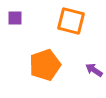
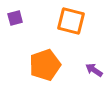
purple square: rotated 14 degrees counterclockwise
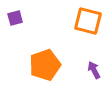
orange square: moved 17 px right
purple arrow: rotated 30 degrees clockwise
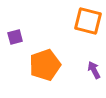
purple square: moved 19 px down
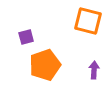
purple square: moved 11 px right
purple arrow: rotated 30 degrees clockwise
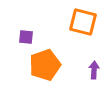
orange square: moved 5 px left, 1 px down
purple square: rotated 21 degrees clockwise
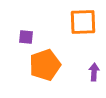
orange square: rotated 16 degrees counterclockwise
purple arrow: moved 2 px down
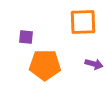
orange pentagon: rotated 20 degrees clockwise
purple arrow: moved 8 px up; rotated 102 degrees clockwise
